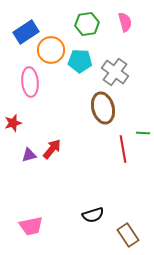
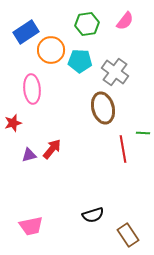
pink semicircle: moved 1 px up; rotated 54 degrees clockwise
pink ellipse: moved 2 px right, 7 px down
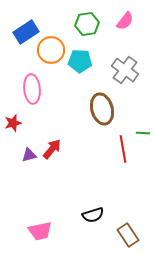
gray cross: moved 10 px right, 2 px up
brown ellipse: moved 1 px left, 1 px down
pink trapezoid: moved 9 px right, 5 px down
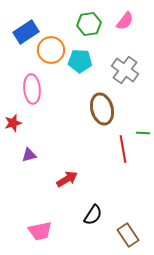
green hexagon: moved 2 px right
red arrow: moved 15 px right, 30 px down; rotated 20 degrees clockwise
black semicircle: rotated 40 degrees counterclockwise
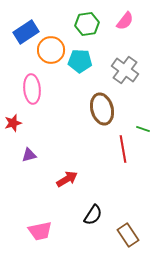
green hexagon: moved 2 px left
green line: moved 4 px up; rotated 16 degrees clockwise
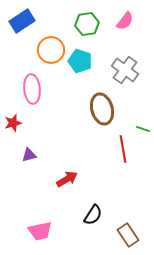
blue rectangle: moved 4 px left, 11 px up
cyan pentagon: rotated 15 degrees clockwise
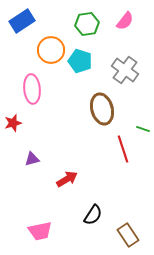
red line: rotated 8 degrees counterclockwise
purple triangle: moved 3 px right, 4 px down
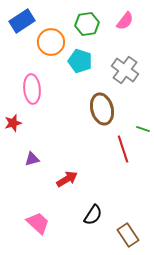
orange circle: moved 8 px up
pink trapezoid: moved 2 px left, 8 px up; rotated 125 degrees counterclockwise
